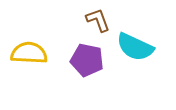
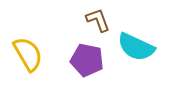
cyan semicircle: moved 1 px right
yellow semicircle: moved 1 px left, 1 px down; rotated 57 degrees clockwise
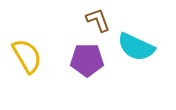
yellow semicircle: moved 1 px left, 2 px down
purple pentagon: rotated 12 degrees counterclockwise
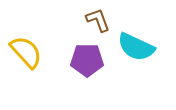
yellow semicircle: moved 1 px left, 4 px up; rotated 12 degrees counterclockwise
